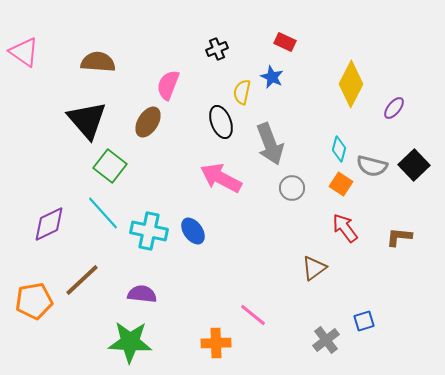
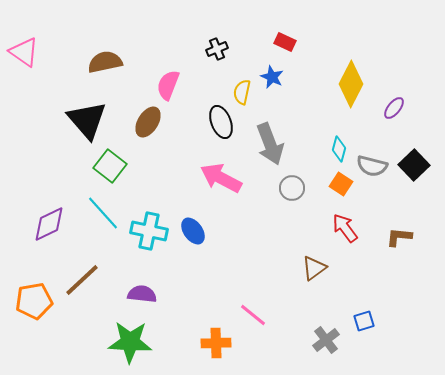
brown semicircle: moved 7 px right; rotated 16 degrees counterclockwise
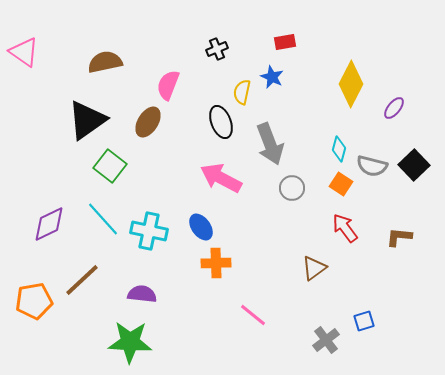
red rectangle: rotated 35 degrees counterclockwise
black triangle: rotated 36 degrees clockwise
cyan line: moved 6 px down
blue ellipse: moved 8 px right, 4 px up
orange cross: moved 80 px up
